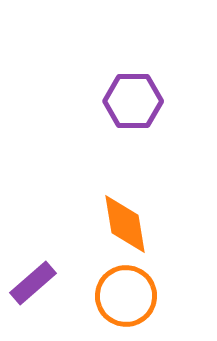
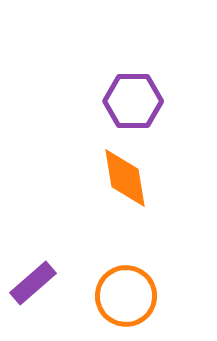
orange diamond: moved 46 px up
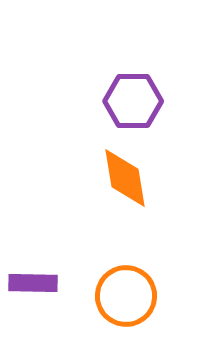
purple rectangle: rotated 42 degrees clockwise
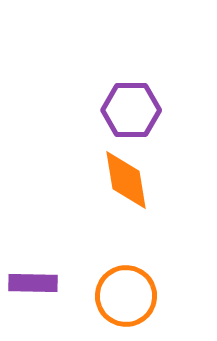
purple hexagon: moved 2 px left, 9 px down
orange diamond: moved 1 px right, 2 px down
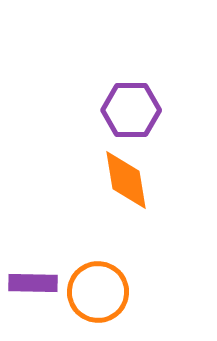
orange circle: moved 28 px left, 4 px up
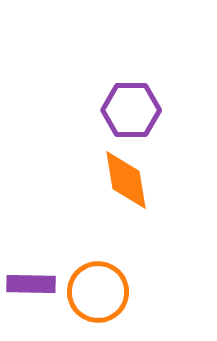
purple rectangle: moved 2 px left, 1 px down
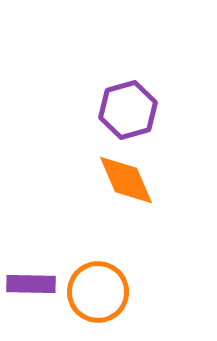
purple hexagon: moved 3 px left; rotated 16 degrees counterclockwise
orange diamond: rotated 14 degrees counterclockwise
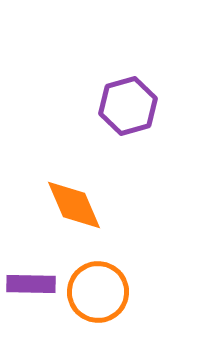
purple hexagon: moved 4 px up
orange diamond: moved 52 px left, 25 px down
